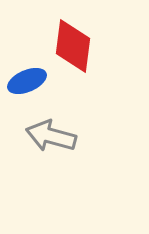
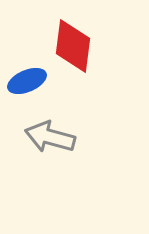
gray arrow: moved 1 px left, 1 px down
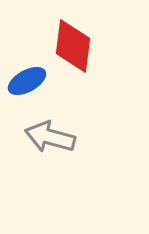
blue ellipse: rotated 6 degrees counterclockwise
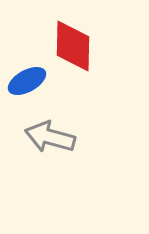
red diamond: rotated 6 degrees counterclockwise
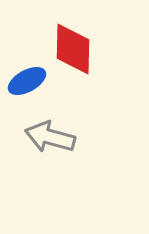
red diamond: moved 3 px down
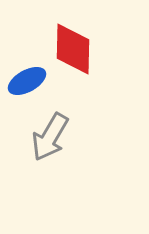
gray arrow: rotated 75 degrees counterclockwise
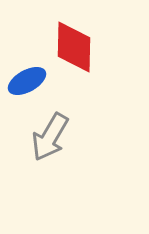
red diamond: moved 1 px right, 2 px up
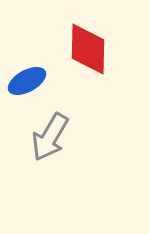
red diamond: moved 14 px right, 2 px down
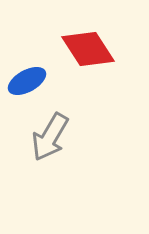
red diamond: rotated 34 degrees counterclockwise
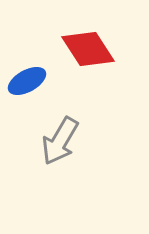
gray arrow: moved 10 px right, 4 px down
